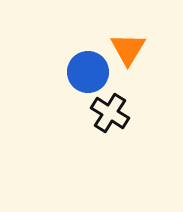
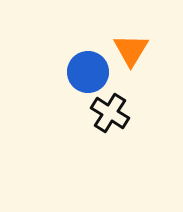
orange triangle: moved 3 px right, 1 px down
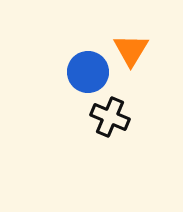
black cross: moved 4 px down; rotated 9 degrees counterclockwise
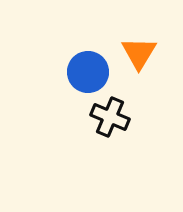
orange triangle: moved 8 px right, 3 px down
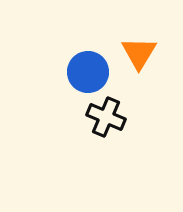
black cross: moved 4 px left
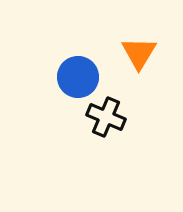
blue circle: moved 10 px left, 5 px down
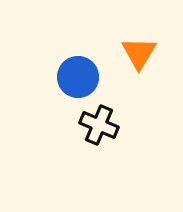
black cross: moved 7 px left, 8 px down
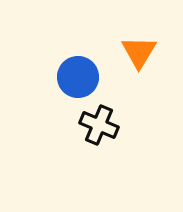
orange triangle: moved 1 px up
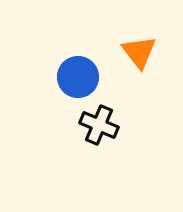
orange triangle: rotated 9 degrees counterclockwise
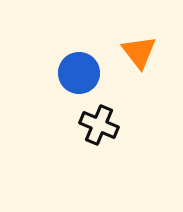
blue circle: moved 1 px right, 4 px up
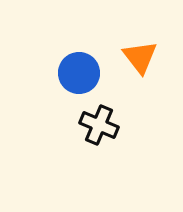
orange triangle: moved 1 px right, 5 px down
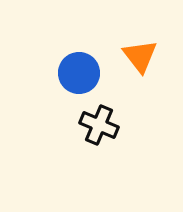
orange triangle: moved 1 px up
